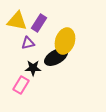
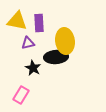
purple rectangle: rotated 36 degrees counterclockwise
yellow ellipse: rotated 25 degrees counterclockwise
black ellipse: rotated 25 degrees clockwise
black star: rotated 28 degrees clockwise
pink rectangle: moved 10 px down
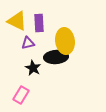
yellow triangle: rotated 15 degrees clockwise
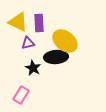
yellow triangle: moved 1 px right, 1 px down
yellow ellipse: rotated 45 degrees counterclockwise
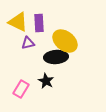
black star: moved 13 px right, 13 px down
pink rectangle: moved 6 px up
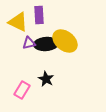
purple rectangle: moved 8 px up
purple triangle: moved 1 px right
black ellipse: moved 10 px left, 13 px up
black star: moved 2 px up
pink rectangle: moved 1 px right, 1 px down
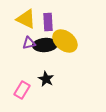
purple rectangle: moved 9 px right, 7 px down
yellow triangle: moved 8 px right, 3 px up
black ellipse: moved 1 px left, 1 px down
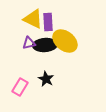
yellow triangle: moved 7 px right
pink rectangle: moved 2 px left, 3 px up
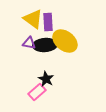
yellow triangle: rotated 10 degrees clockwise
purple triangle: rotated 24 degrees clockwise
pink rectangle: moved 17 px right, 5 px down; rotated 18 degrees clockwise
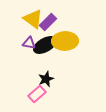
purple rectangle: rotated 48 degrees clockwise
yellow ellipse: rotated 40 degrees counterclockwise
black ellipse: rotated 25 degrees counterclockwise
black star: rotated 21 degrees clockwise
pink rectangle: moved 2 px down
